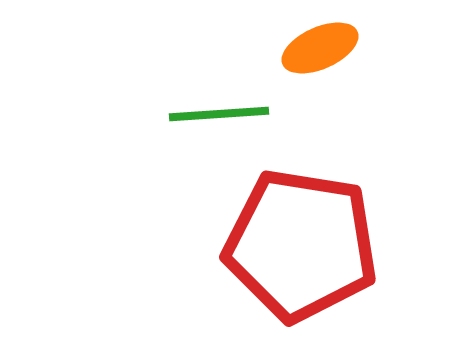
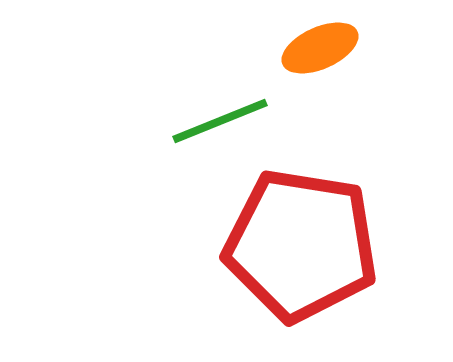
green line: moved 1 px right, 7 px down; rotated 18 degrees counterclockwise
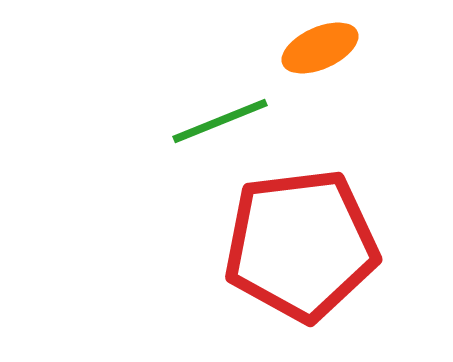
red pentagon: rotated 16 degrees counterclockwise
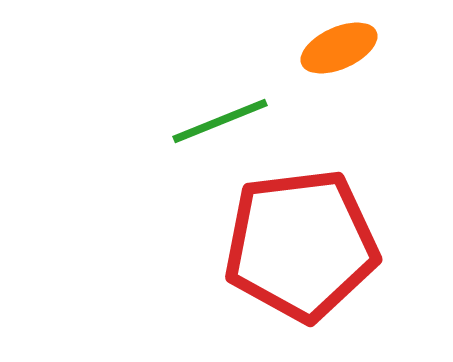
orange ellipse: moved 19 px right
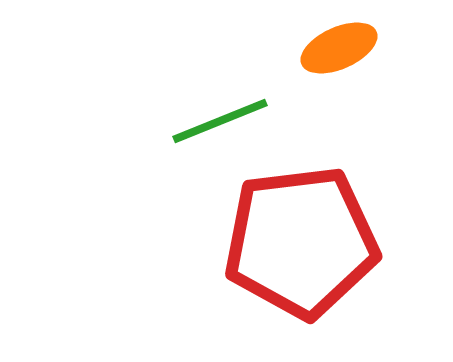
red pentagon: moved 3 px up
